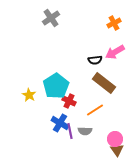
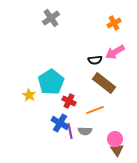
cyan pentagon: moved 5 px left, 4 px up
orange line: rotated 12 degrees clockwise
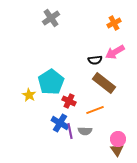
pink circle: moved 3 px right
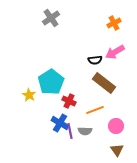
pink circle: moved 2 px left, 13 px up
